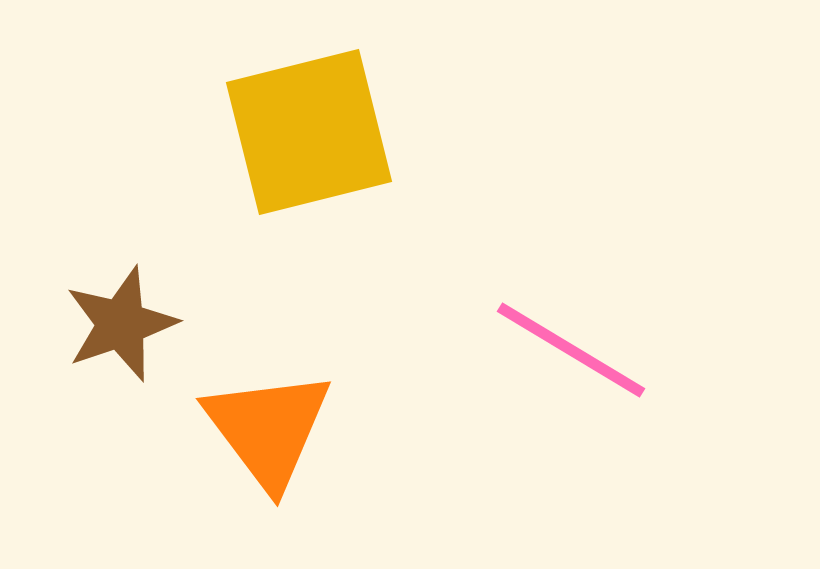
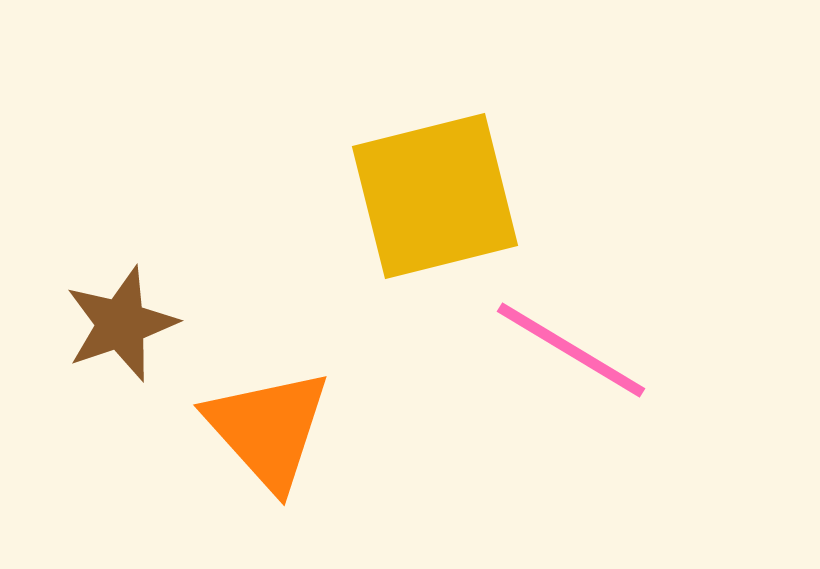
yellow square: moved 126 px right, 64 px down
orange triangle: rotated 5 degrees counterclockwise
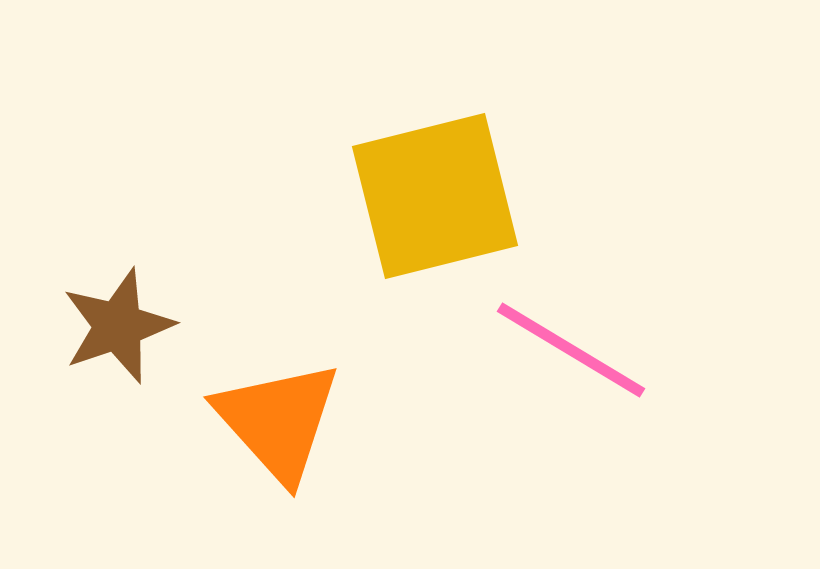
brown star: moved 3 px left, 2 px down
orange triangle: moved 10 px right, 8 px up
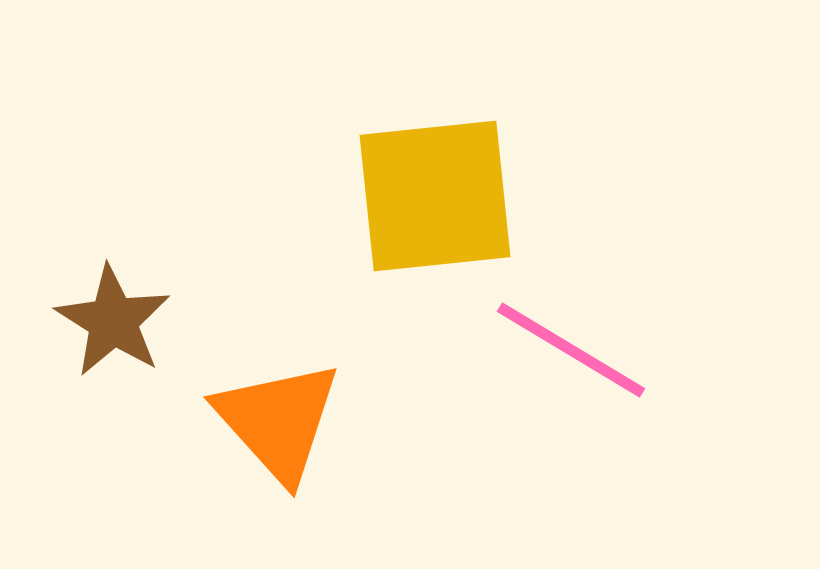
yellow square: rotated 8 degrees clockwise
brown star: moved 5 px left, 5 px up; rotated 21 degrees counterclockwise
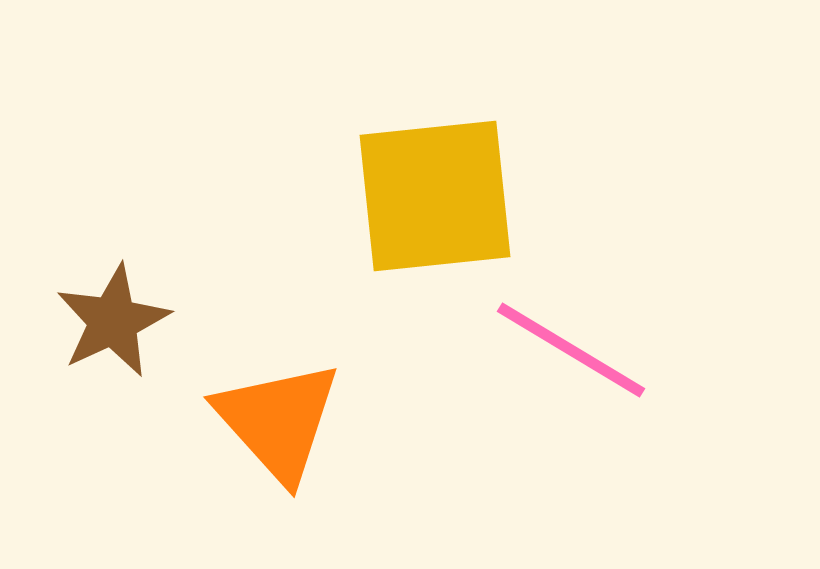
brown star: rotated 15 degrees clockwise
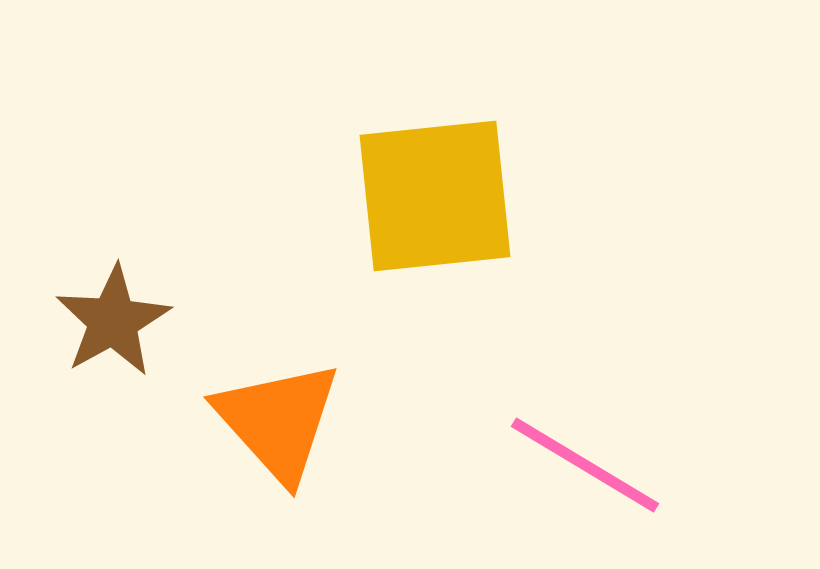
brown star: rotated 4 degrees counterclockwise
pink line: moved 14 px right, 115 px down
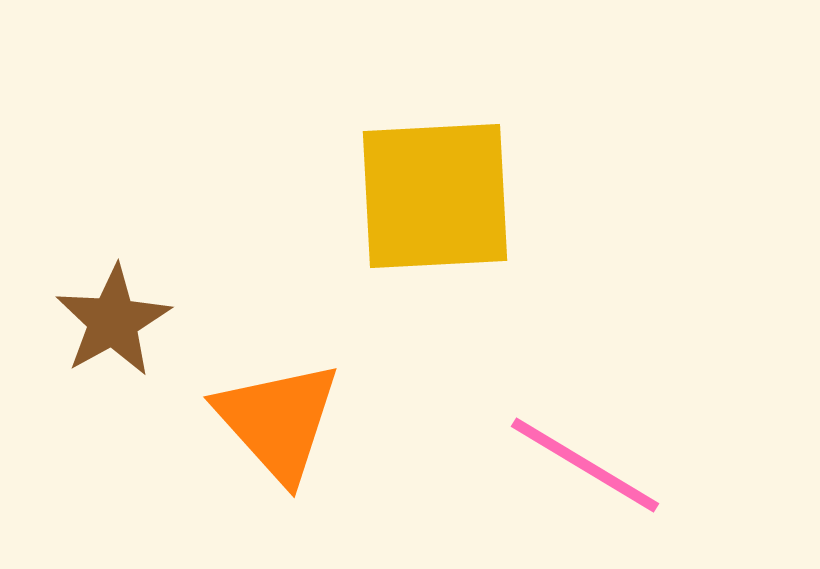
yellow square: rotated 3 degrees clockwise
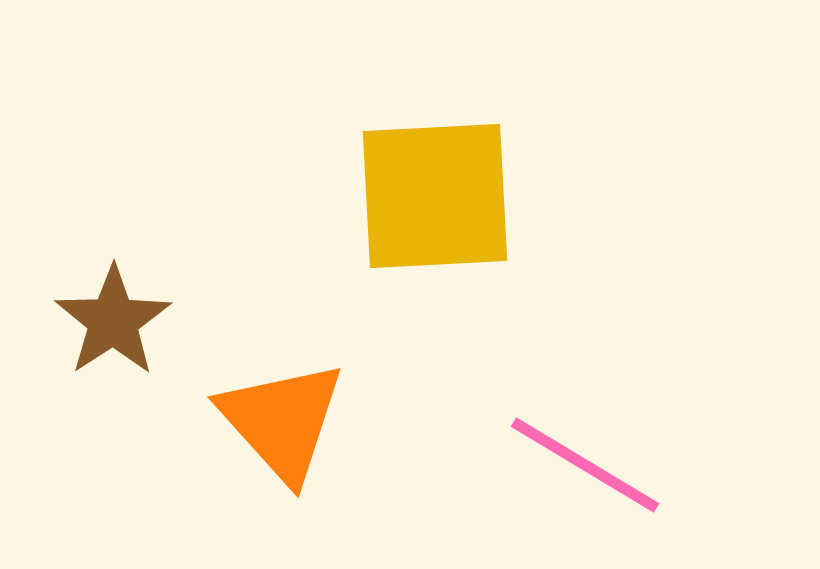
brown star: rotated 4 degrees counterclockwise
orange triangle: moved 4 px right
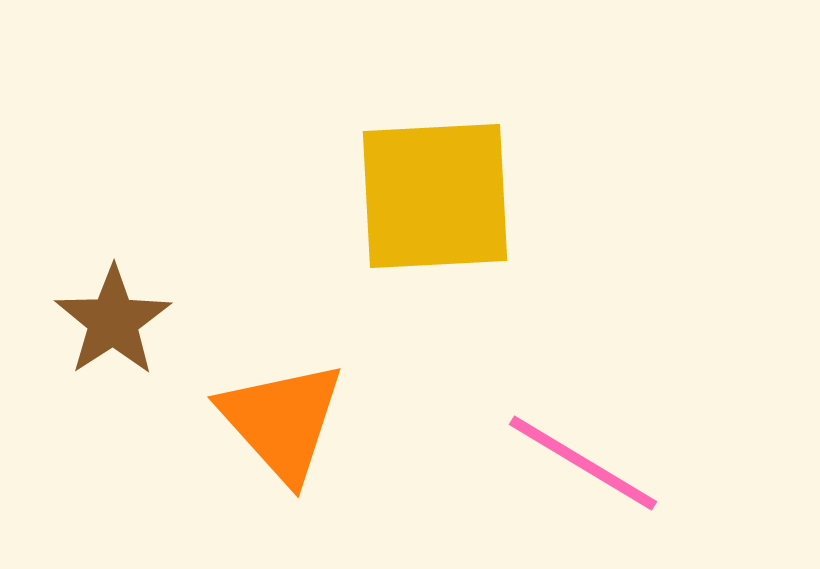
pink line: moved 2 px left, 2 px up
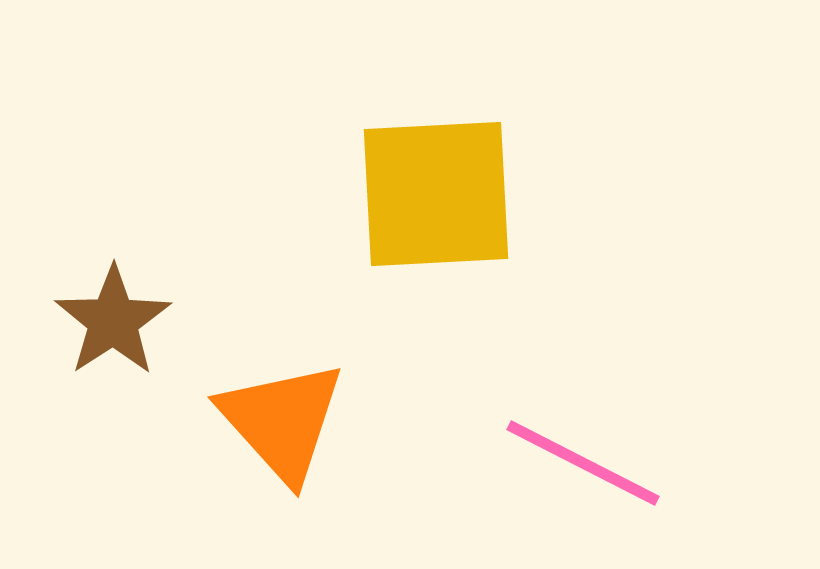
yellow square: moved 1 px right, 2 px up
pink line: rotated 4 degrees counterclockwise
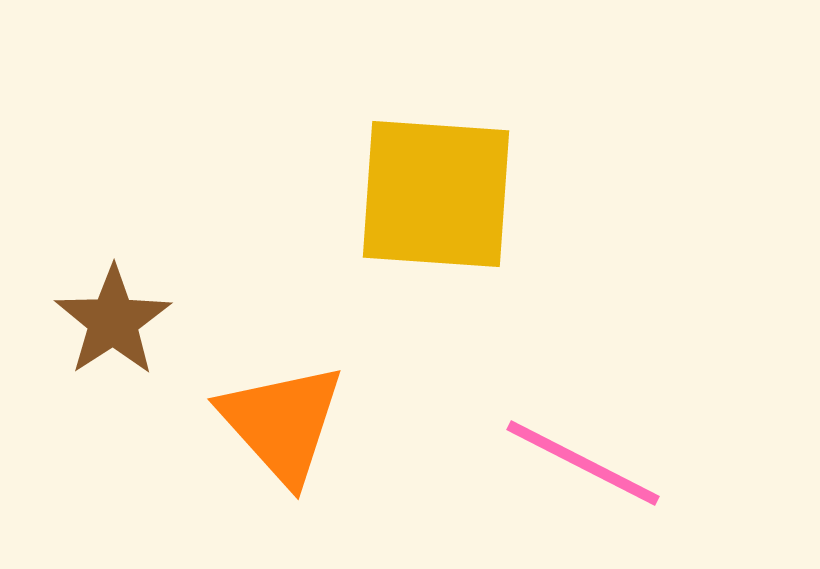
yellow square: rotated 7 degrees clockwise
orange triangle: moved 2 px down
